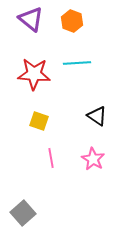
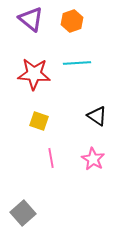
orange hexagon: rotated 20 degrees clockwise
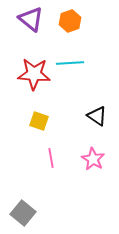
orange hexagon: moved 2 px left
cyan line: moved 7 px left
gray square: rotated 10 degrees counterclockwise
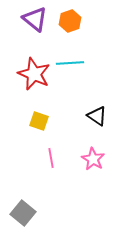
purple triangle: moved 4 px right
red star: rotated 20 degrees clockwise
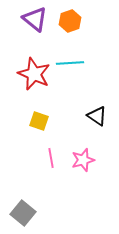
pink star: moved 10 px left, 1 px down; rotated 25 degrees clockwise
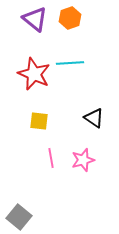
orange hexagon: moved 3 px up
black triangle: moved 3 px left, 2 px down
yellow square: rotated 12 degrees counterclockwise
gray square: moved 4 px left, 4 px down
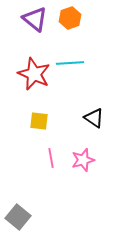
gray square: moved 1 px left
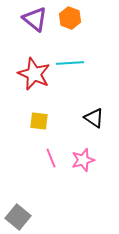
orange hexagon: rotated 20 degrees counterclockwise
pink line: rotated 12 degrees counterclockwise
